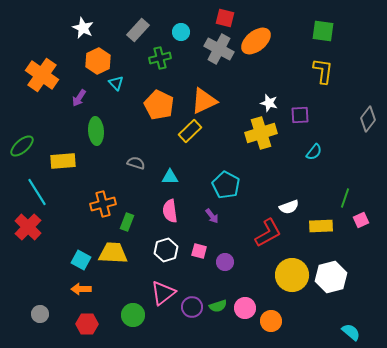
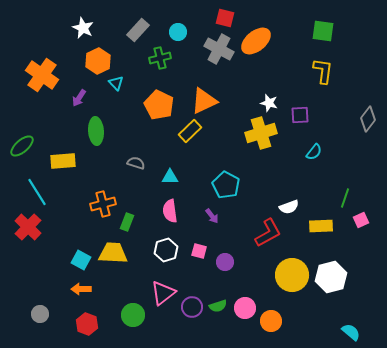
cyan circle at (181, 32): moved 3 px left
red hexagon at (87, 324): rotated 20 degrees clockwise
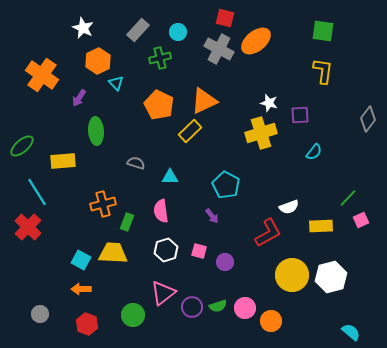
green line at (345, 198): moved 3 px right; rotated 24 degrees clockwise
pink semicircle at (170, 211): moved 9 px left
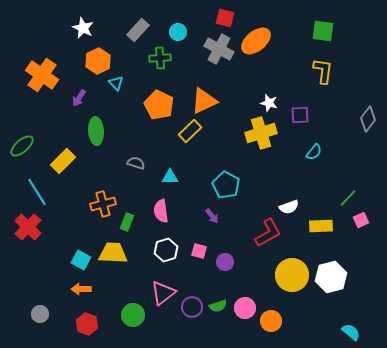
green cross at (160, 58): rotated 10 degrees clockwise
yellow rectangle at (63, 161): rotated 40 degrees counterclockwise
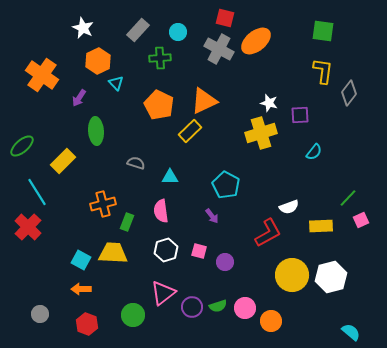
gray diamond at (368, 119): moved 19 px left, 26 px up
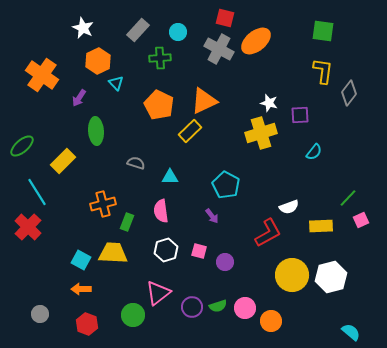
pink triangle at (163, 293): moved 5 px left
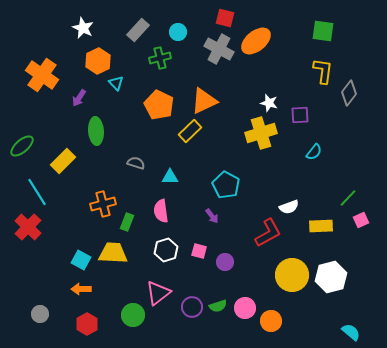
green cross at (160, 58): rotated 10 degrees counterclockwise
red hexagon at (87, 324): rotated 10 degrees clockwise
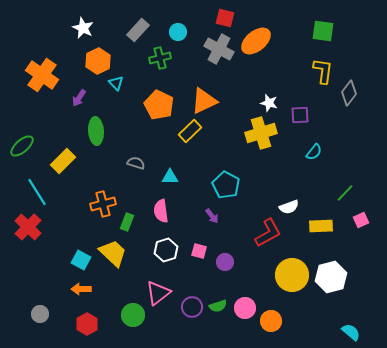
green line at (348, 198): moved 3 px left, 5 px up
yellow trapezoid at (113, 253): rotated 40 degrees clockwise
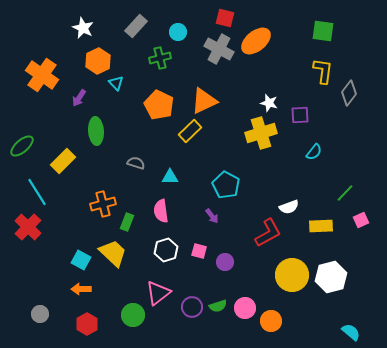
gray rectangle at (138, 30): moved 2 px left, 4 px up
